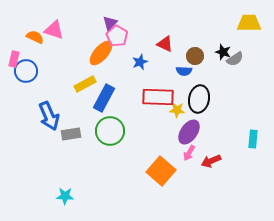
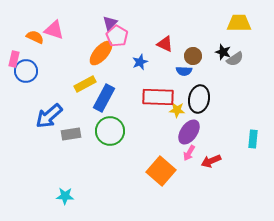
yellow trapezoid: moved 10 px left
brown circle: moved 2 px left
blue arrow: rotated 72 degrees clockwise
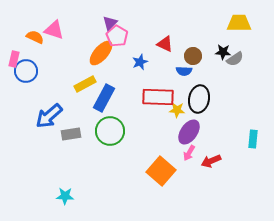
black star: rotated 14 degrees counterclockwise
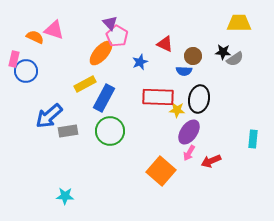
purple triangle: rotated 28 degrees counterclockwise
gray rectangle: moved 3 px left, 3 px up
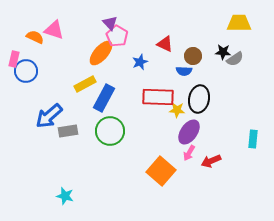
cyan star: rotated 12 degrees clockwise
